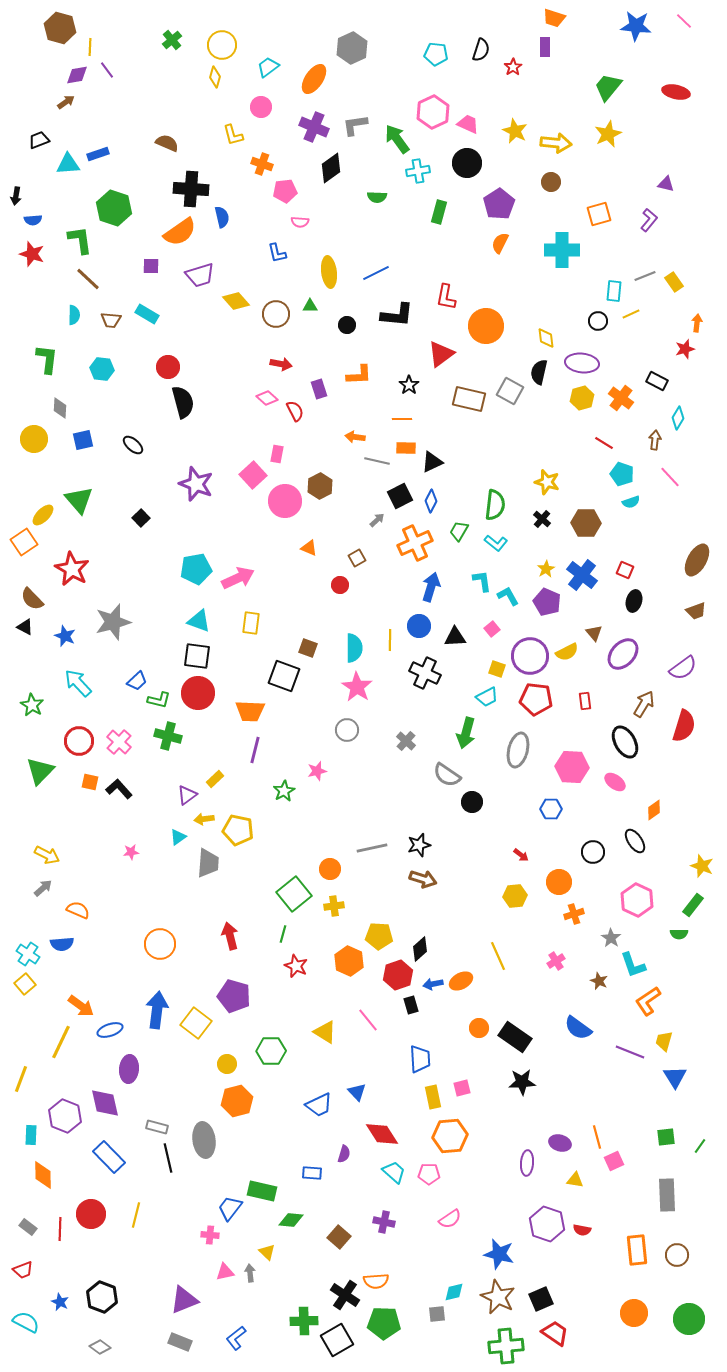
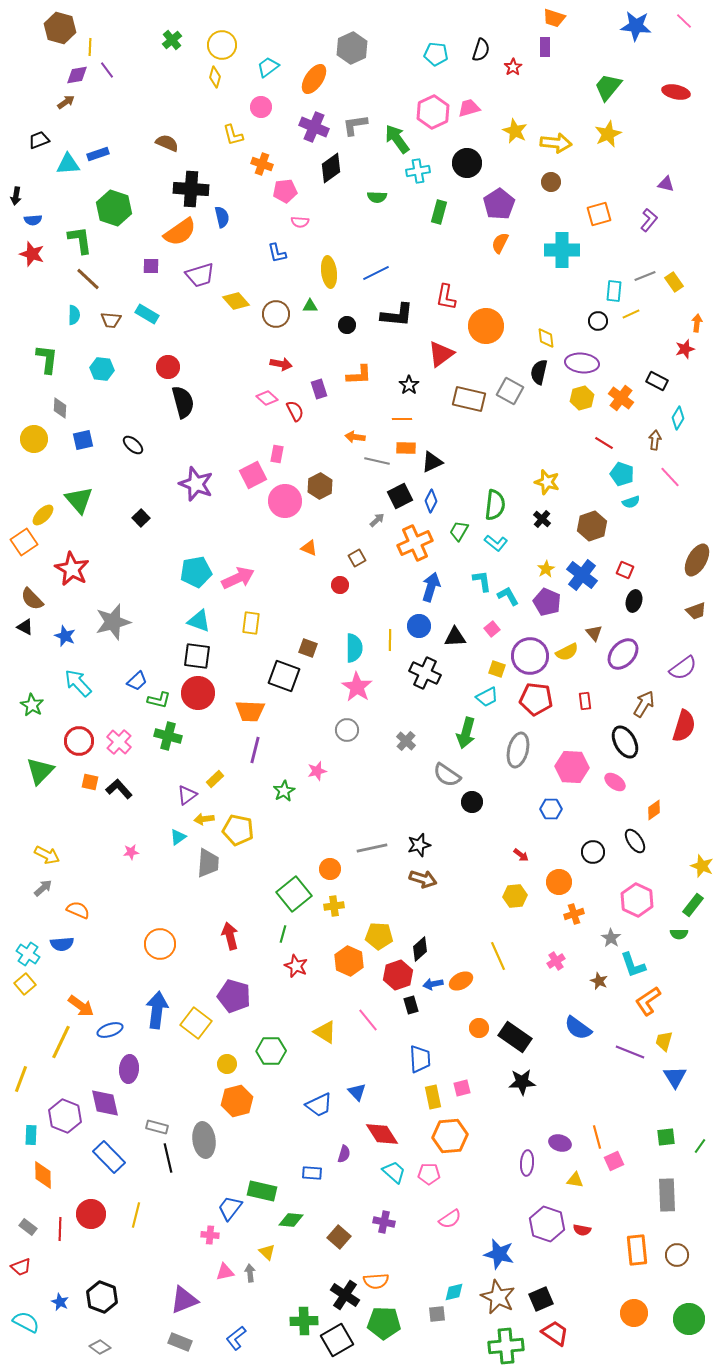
pink trapezoid at (468, 124): moved 1 px right, 16 px up; rotated 40 degrees counterclockwise
pink square at (253, 475): rotated 16 degrees clockwise
brown hexagon at (586, 523): moved 6 px right, 3 px down; rotated 20 degrees counterclockwise
cyan pentagon at (196, 569): moved 3 px down
red trapezoid at (23, 1270): moved 2 px left, 3 px up
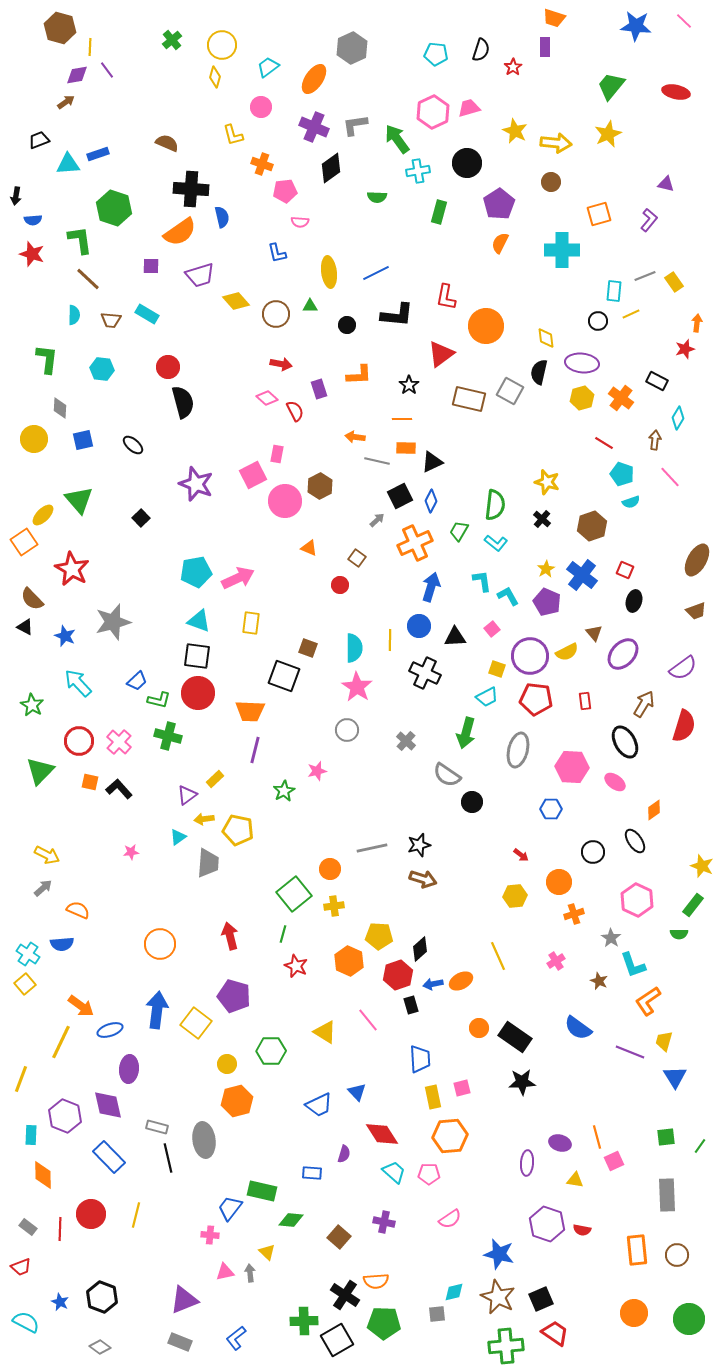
green trapezoid at (608, 87): moved 3 px right, 1 px up
brown square at (357, 558): rotated 24 degrees counterclockwise
purple diamond at (105, 1103): moved 3 px right, 2 px down
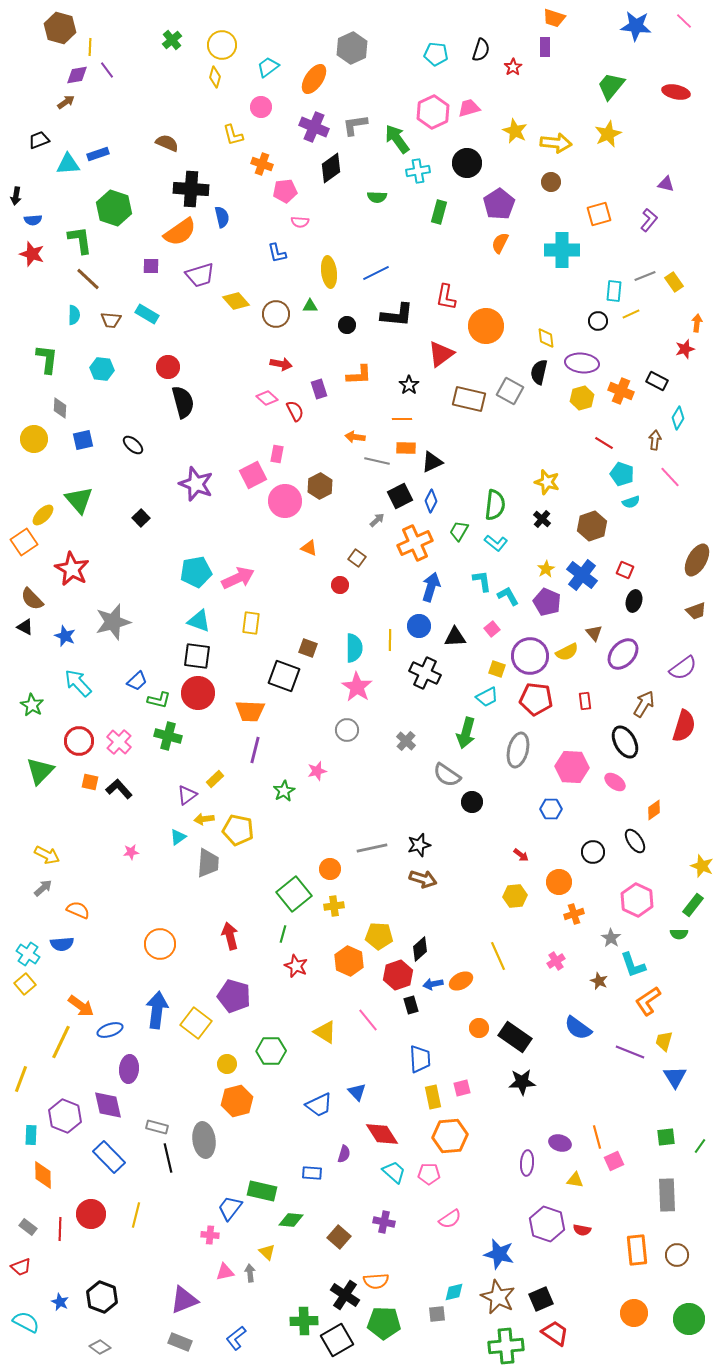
orange cross at (621, 398): moved 7 px up; rotated 15 degrees counterclockwise
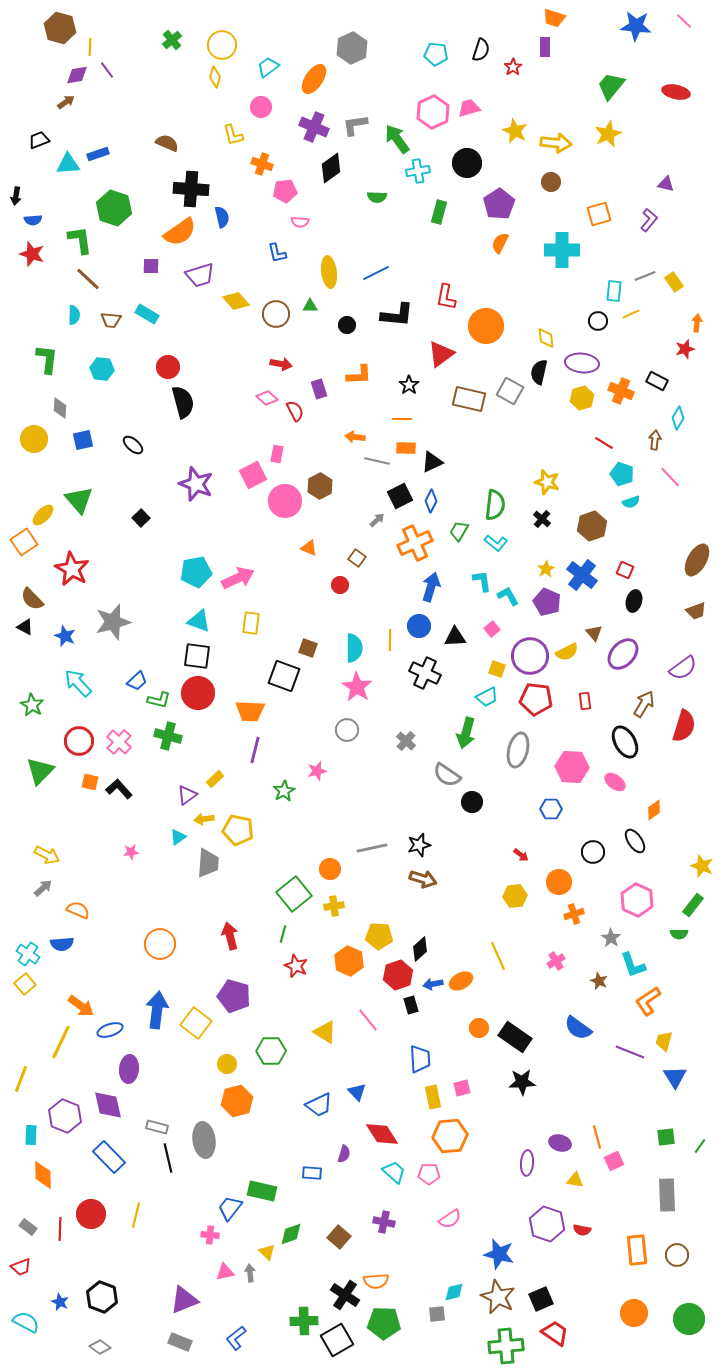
green diamond at (291, 1220): moved 14 px down; rotated 25 degrees counterclockwise
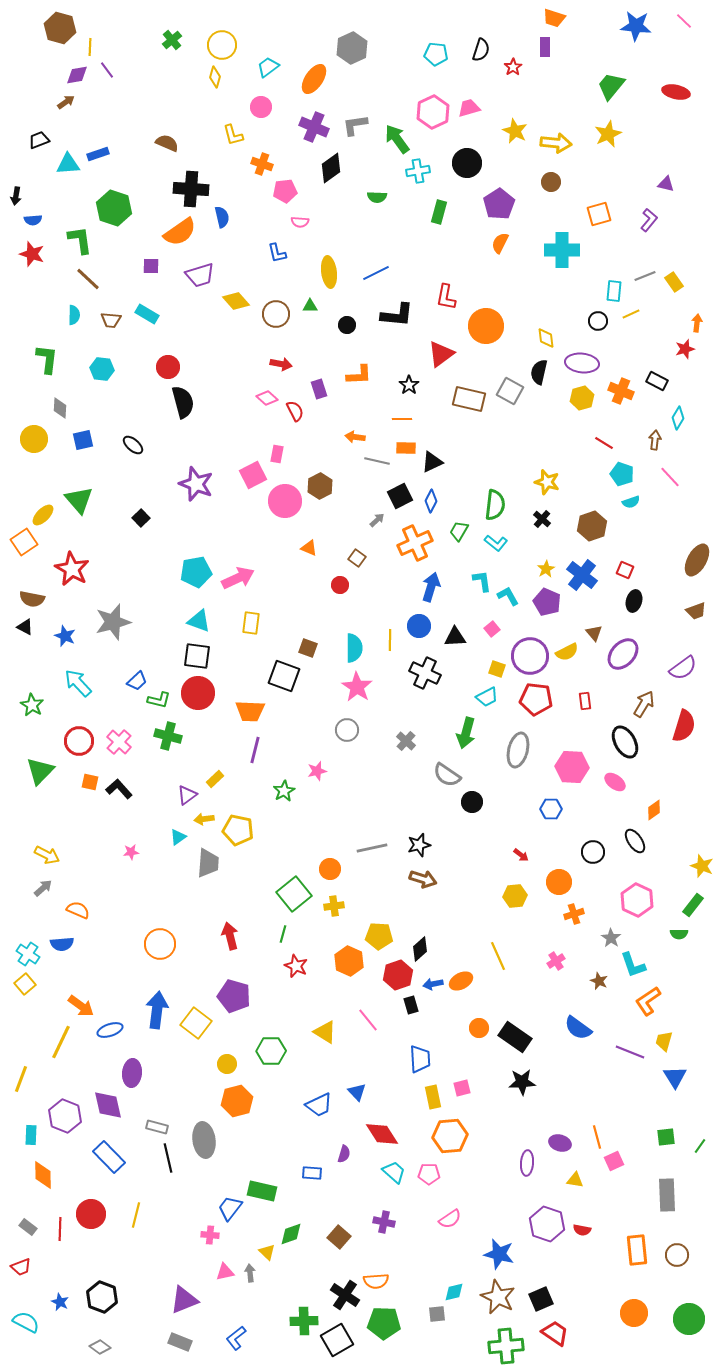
brown semicircle at (32, 599): rotated 35 degrees counterclockwise
purple ellipse at (129, 1069): moved 3 px right, 4 px down
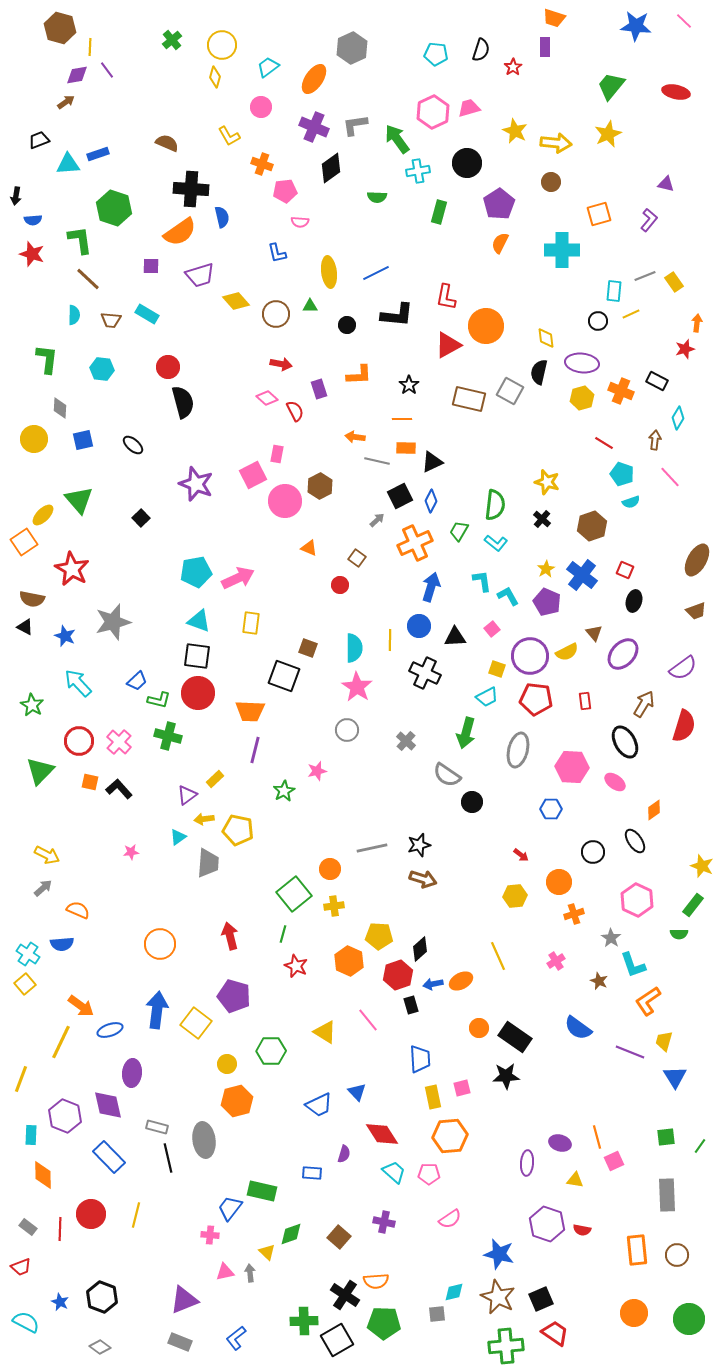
yellow L-shape at (233, 135): moved 4 px left, 1 px down; rotated 15 degrees counterclockwise
red triangle at (441, 354): moved 7 px right, 9 px up; rotated 8 degrees clockwise
black star at (522, 1082): moved 16 px left, 6 px up
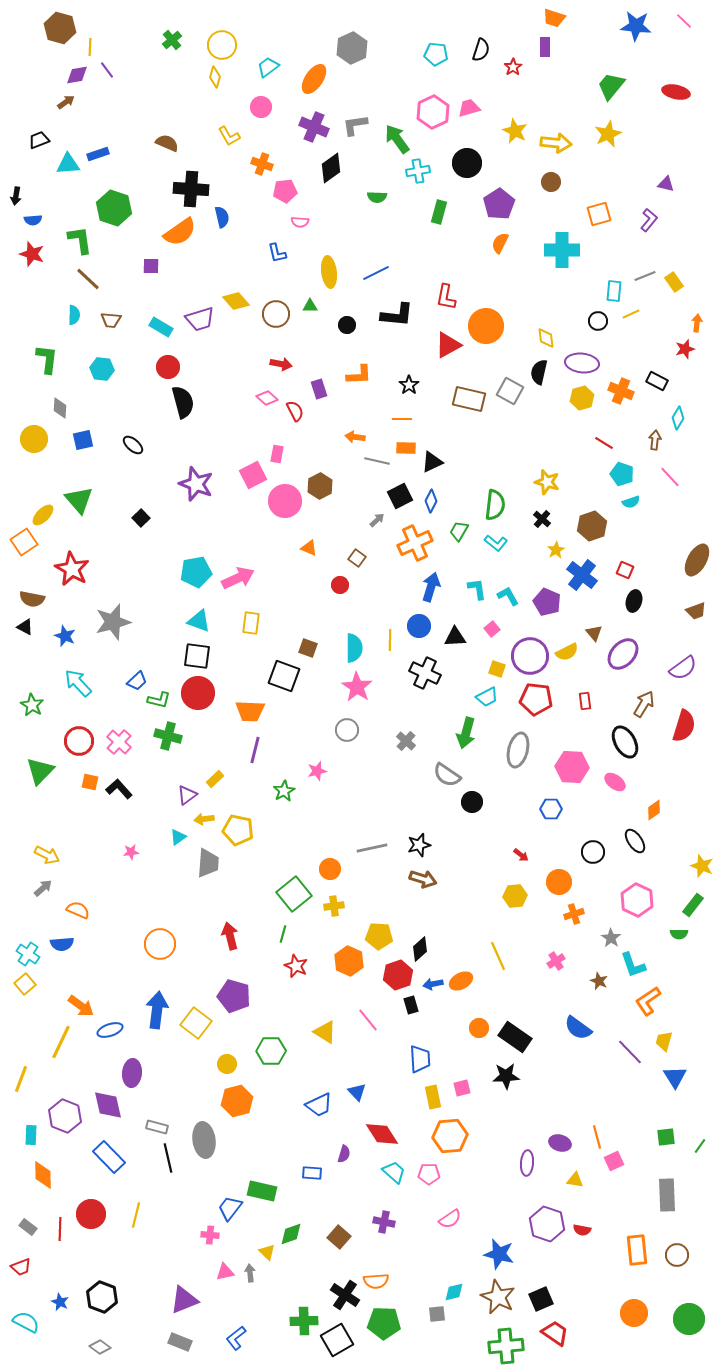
purple trapezoid at (200, 275): moved 44 px down
cyan rectangle at (147, 314): moved 14 px right, 13 px down
yellow star at (546, 569): moved 10 px right, 19 px up
cyan L-shape at (482, 581): moved 5 px left, 8 px down
purple line at (630, 1052): rotated 24 degrees clockwise
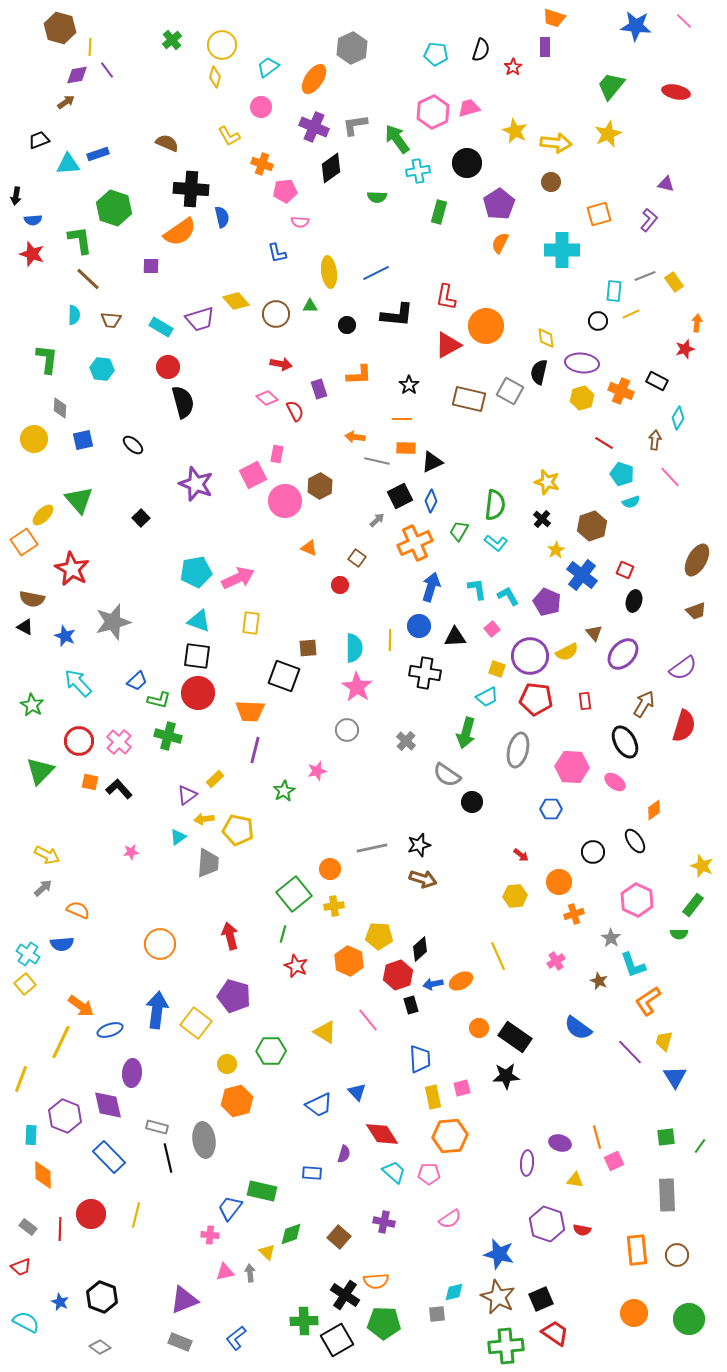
brown square at (308, 648): rotated 24 degrees counterclockwise
black cross at (425, 673): rotated 16 degrees counterclockwise
